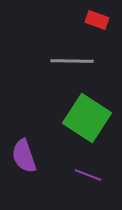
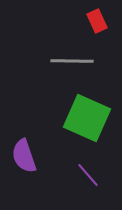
red rectangle: moved 1 px down; rotated 45 degrees clockwise
green square: rotated 9 degrees counterclockwise
purple line: rotated 28 degrees clockwise
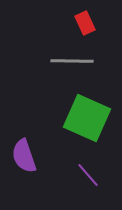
red rectangle: moved 12 px left, 2 px down
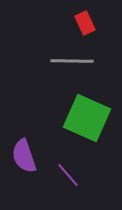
purple line: moved 20 px left
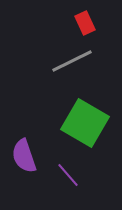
gray line: rotated 27 degrees counterclockwise
green square: moved 2 px left, 5 px down; rotated 6 degrees clockwise
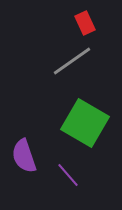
gray line: rotated 9 degrees counterclockwise
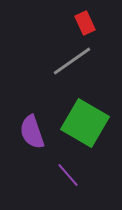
purple semicircle: moved 8 px right, 24 px up
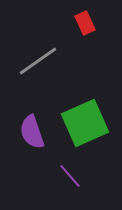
gray line: moved 34 px left
green square: rotated 36 degrees clockwise
purple line: moved 2 px right, 1 px down
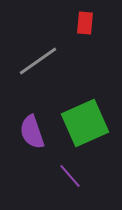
red rectangle: rotated 30 degrees clockwise
